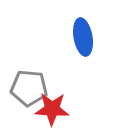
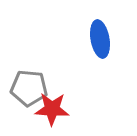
blue ellipse: moved 17 px right, 2 px down
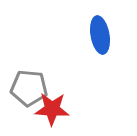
blue ellipse: moved 4 px up
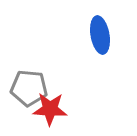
red star: moved 2 px left
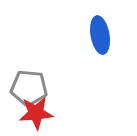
red star: moved 14 px left, 4 px down; rotated 8 degrees counterclockwise
